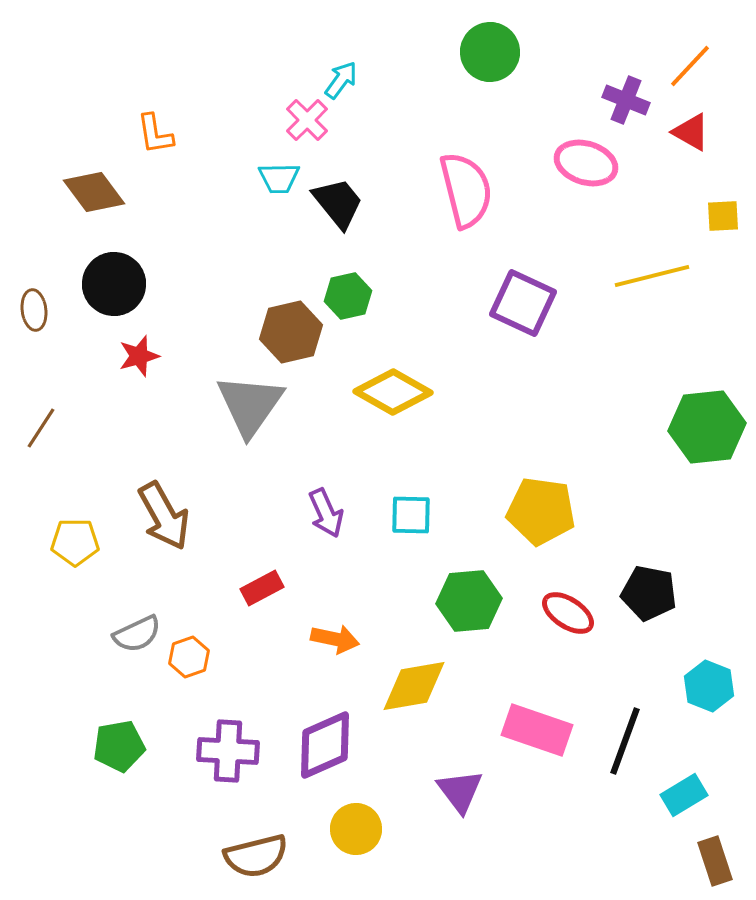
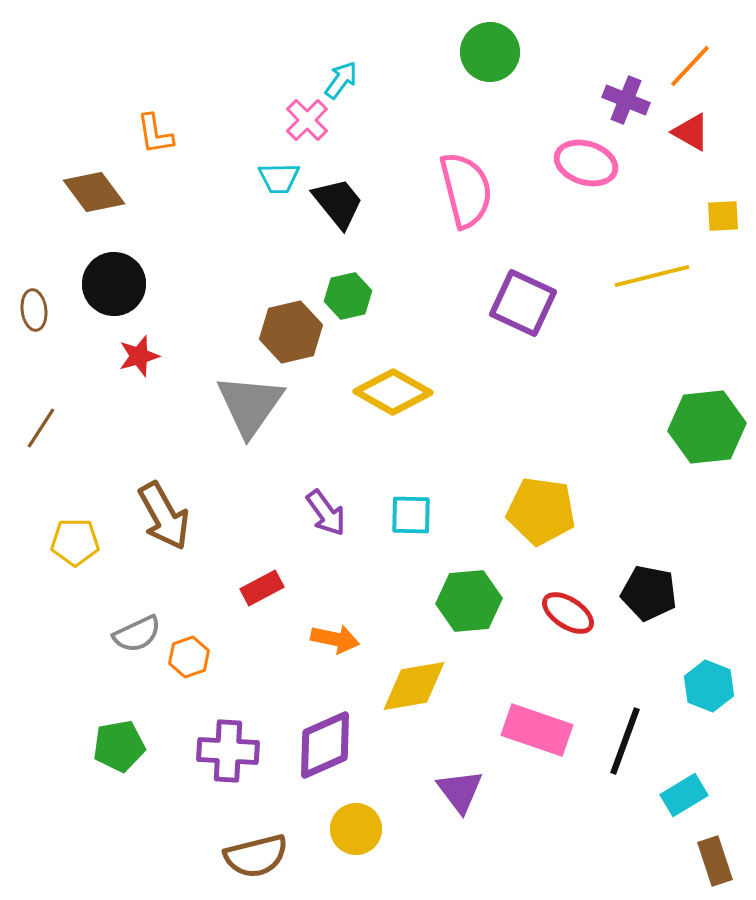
purple arrow at (326, 513): rotated 12 degrees counterclockwise
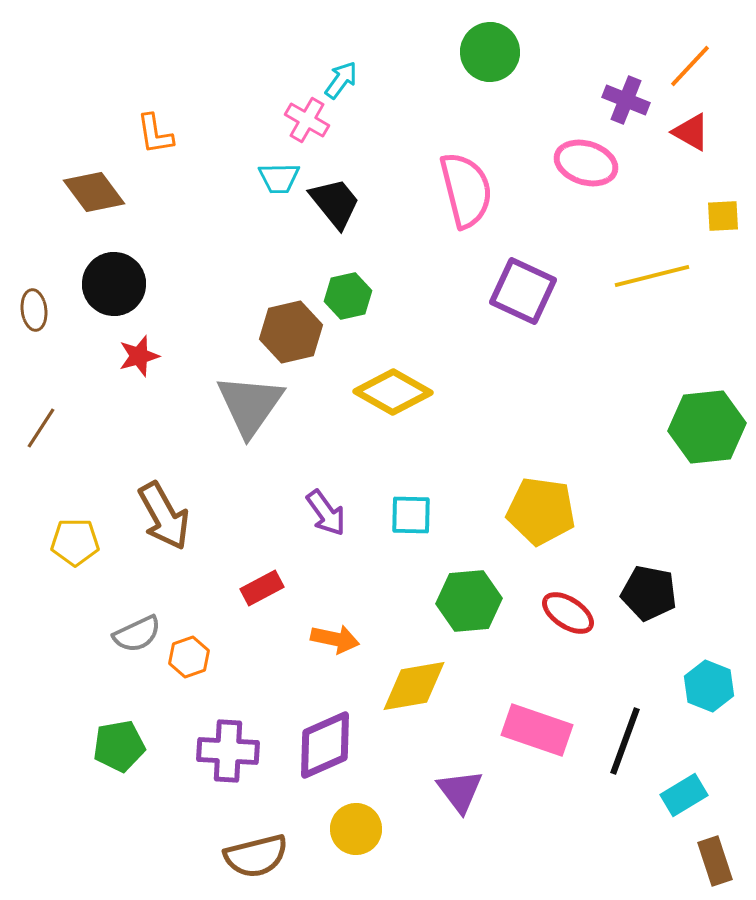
pink cross at (307, 120): rotated 15 degrees counterclockwise
black trapezoid at (338, 203): moved 3 px left
purple square at (523, 303): moved 12 px up
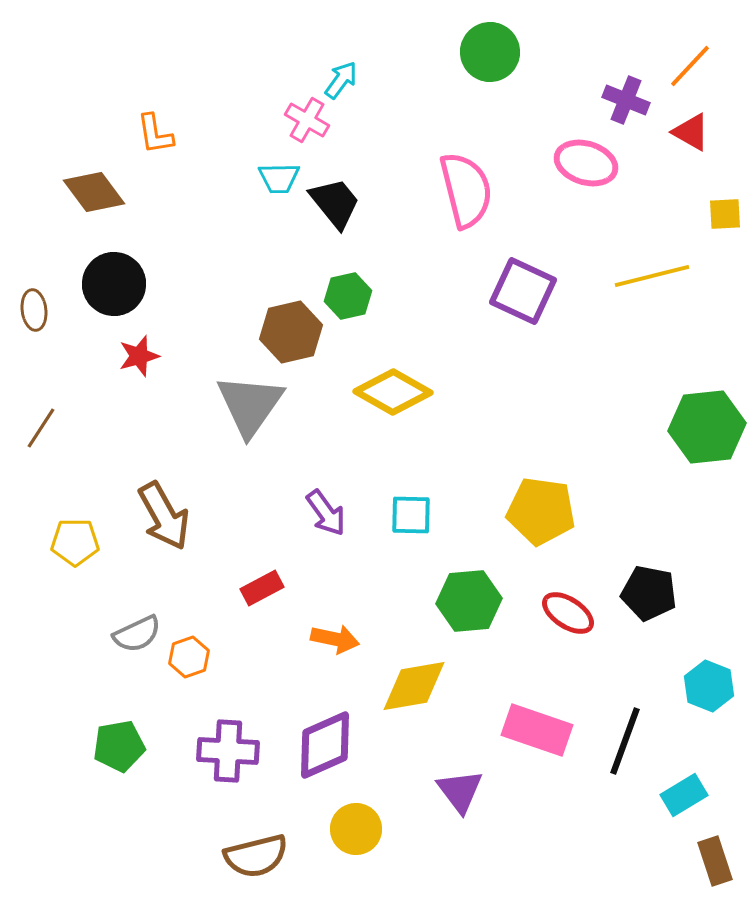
yellow square at (723, 216): moved 2 px right, 2 px up
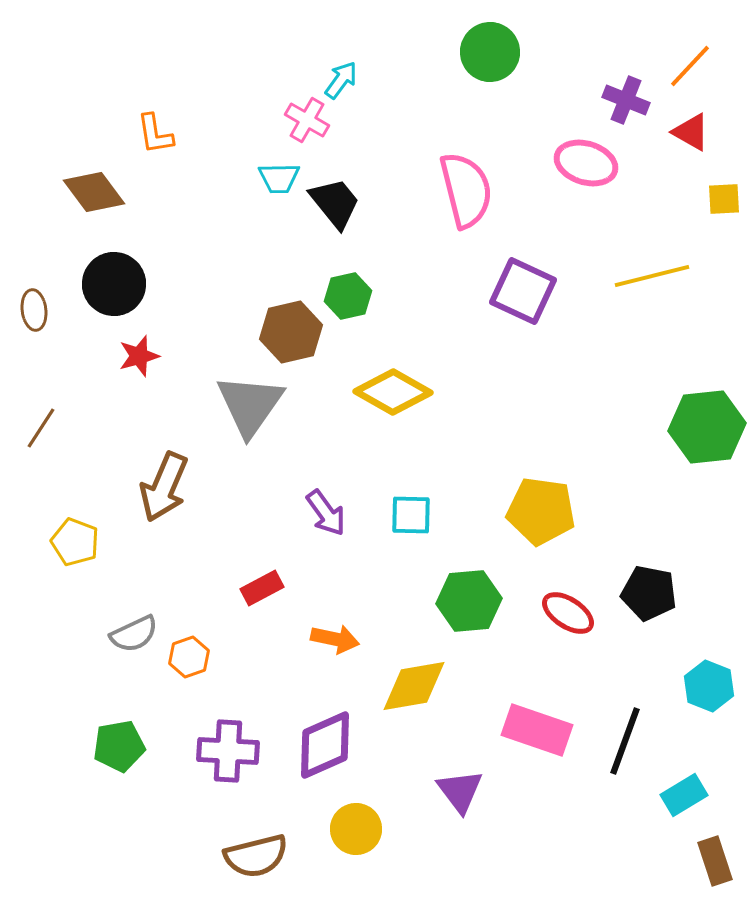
yellow square at (725, 214): moved 1 px left, 15 px up
brown arrow at (164, 516): moved 29 px up; rotated 52 degrees clockwise
yellow pentagon at (75, 542): rotated 21 degrees clockwise
gray semicircle at (137, 634): moved 3 px left
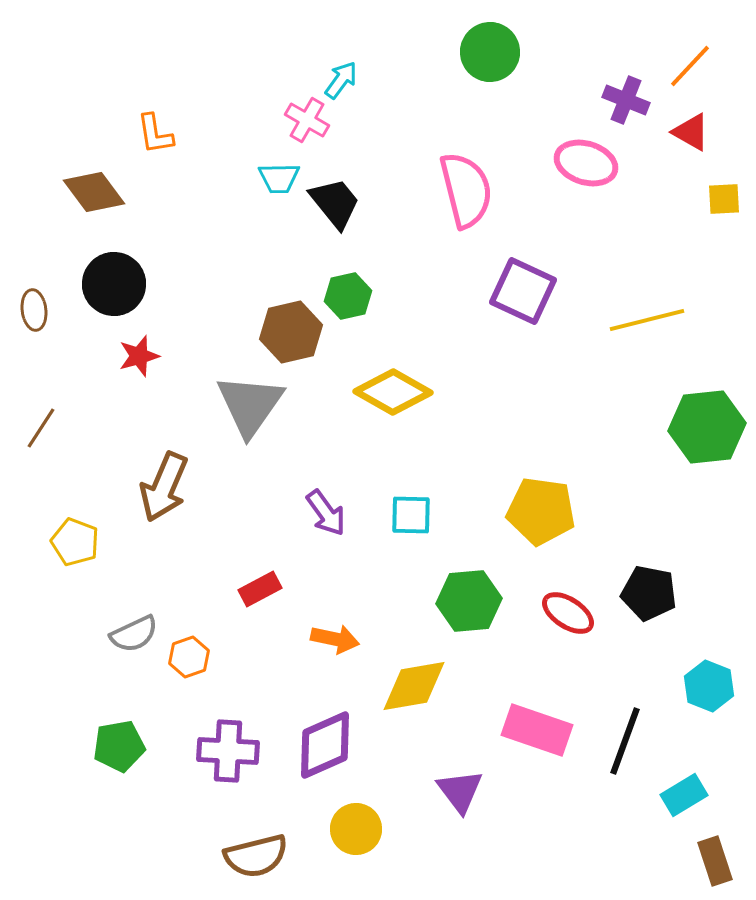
yellow line at (652, 276): moved 5 px left, 44 px down
red rectangle at (262, 588): moved 2 px left, 1 px down
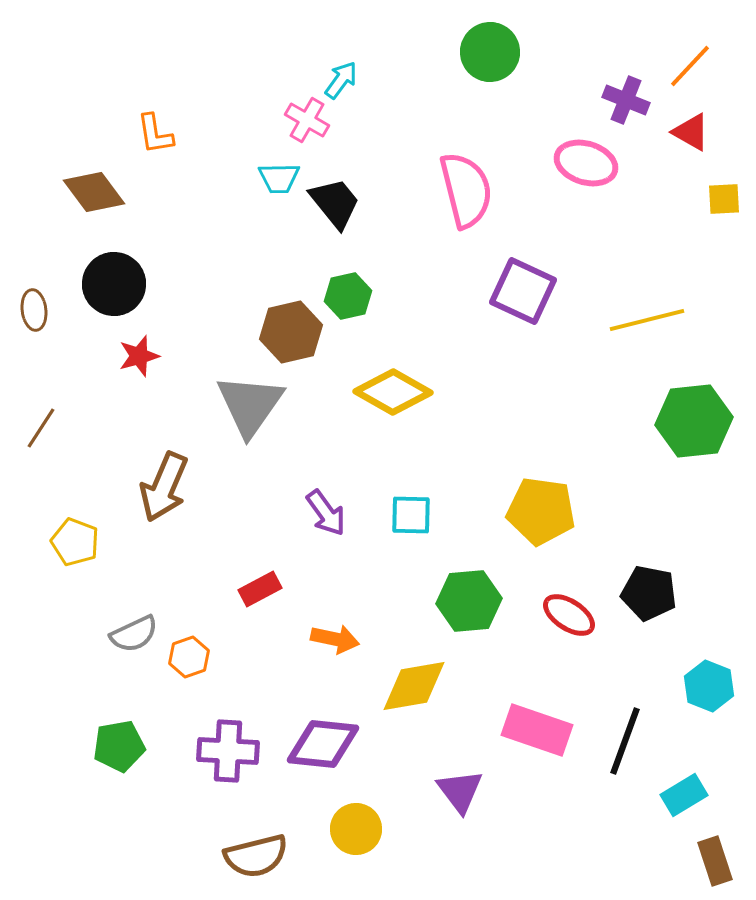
green hexagon at (707, 427): moved 13 px left, 6 px up
red ellipse at (568, 613): moved 1 px right, 2 px down
purple diamond at (325, 745): moved 2 px left, 1 px up; rotated 30 degrees clockwise
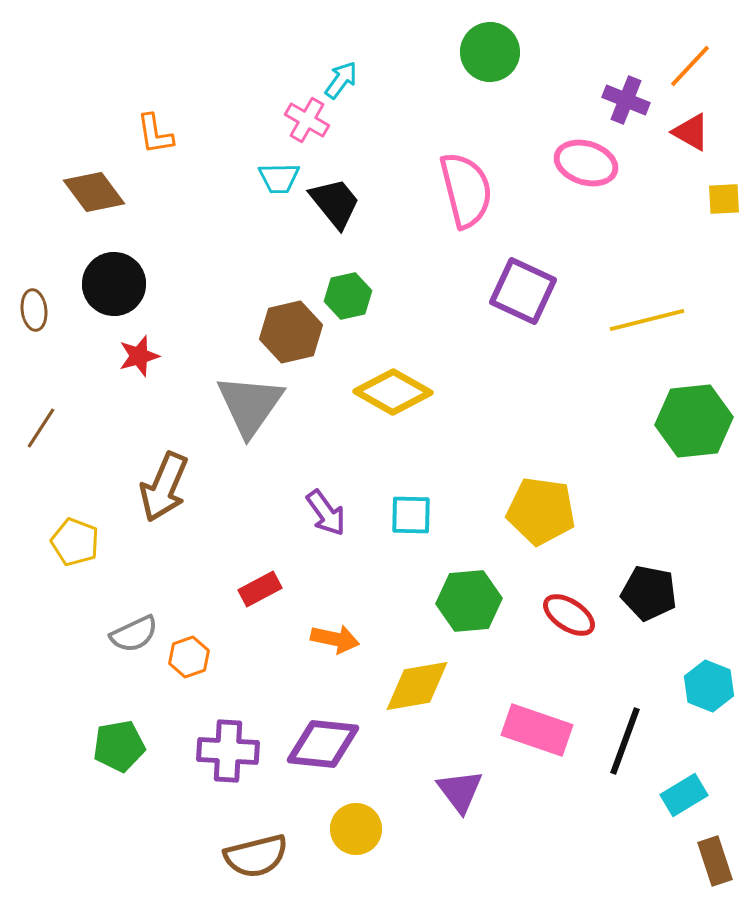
yellow diamond at (414, 686): moved 3 px right
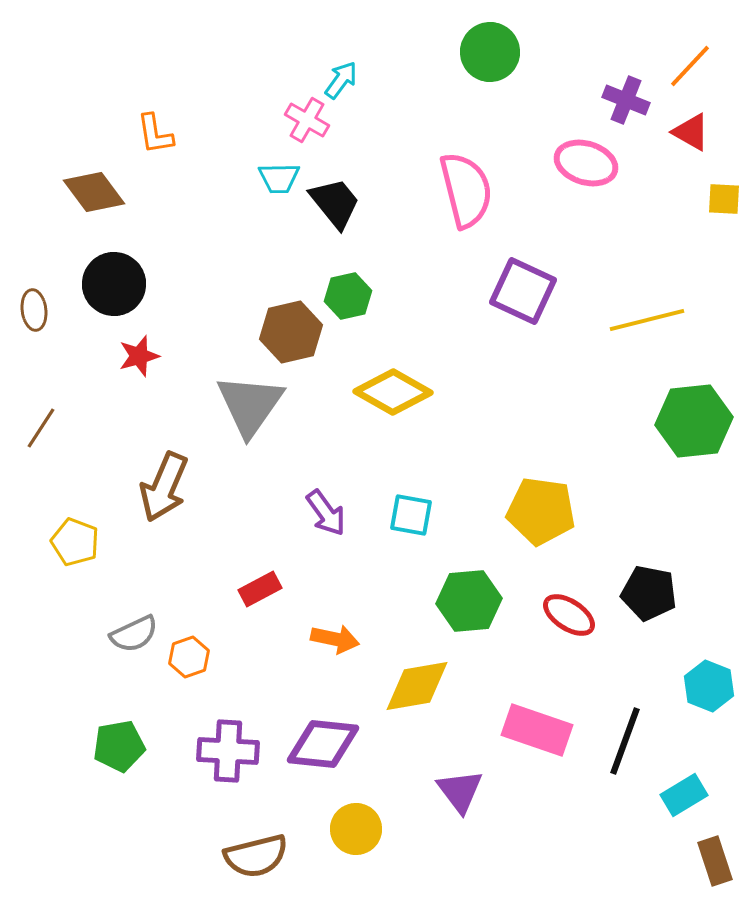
yellow square at (724, 199): rotated 6 degrees clockwise
cyan square at (411, 515): rotated 9 degrees clockwise
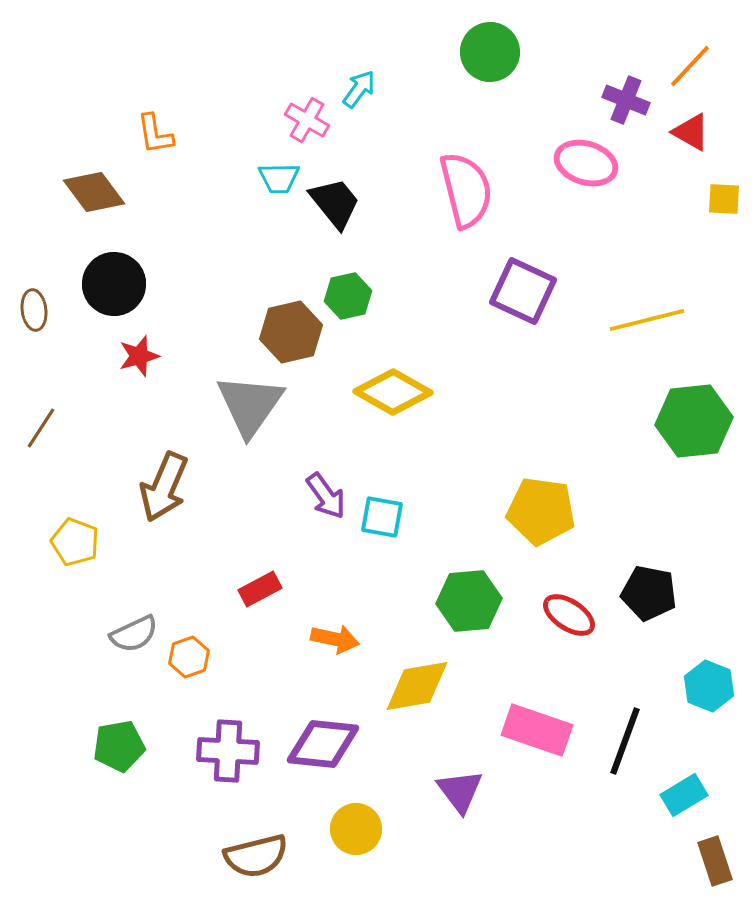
cyan arrow at (341, 80): moved 18 px right, 9 px down
purple arrow at (326, 513): moved 17 px up
cyan square at (411, 515): moved 29 px left, 2 px down
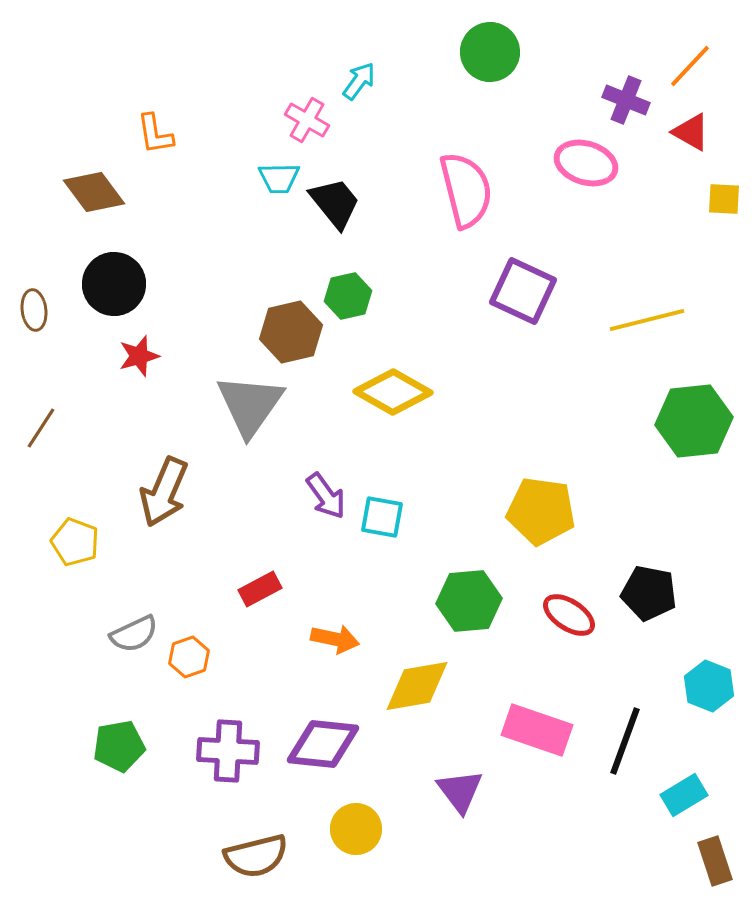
cyan arrow at (359, 89): moved 8 px up
brown arrow at (164, 487): moved 5 px down
